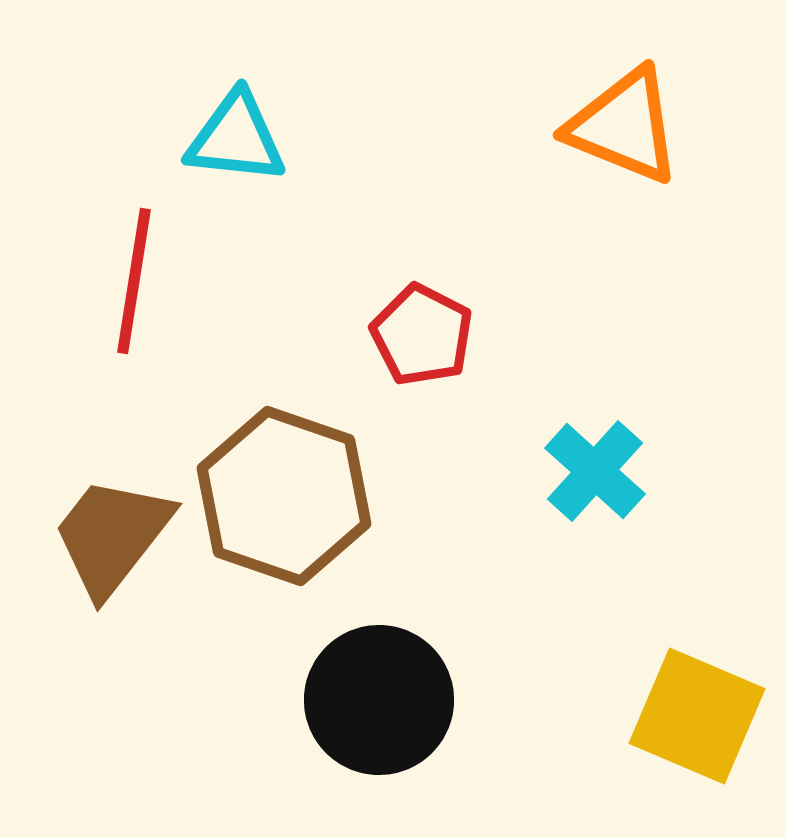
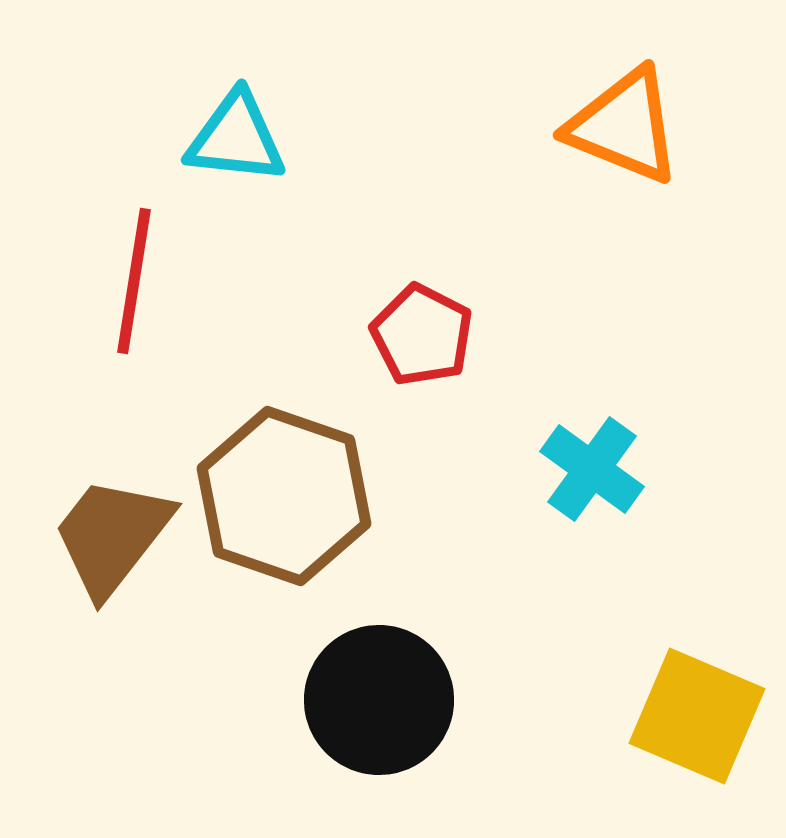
cyan cross: moved 3 px left, 2 px up; rotated 6 degrees counterclockwise
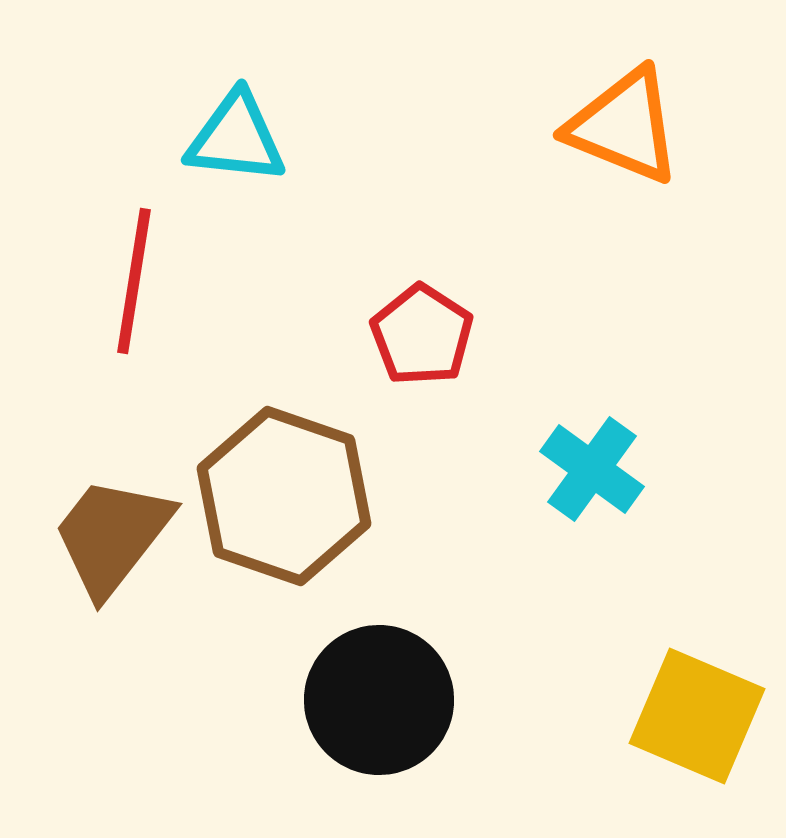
red pentagon: rotated 6 degrees clockwise
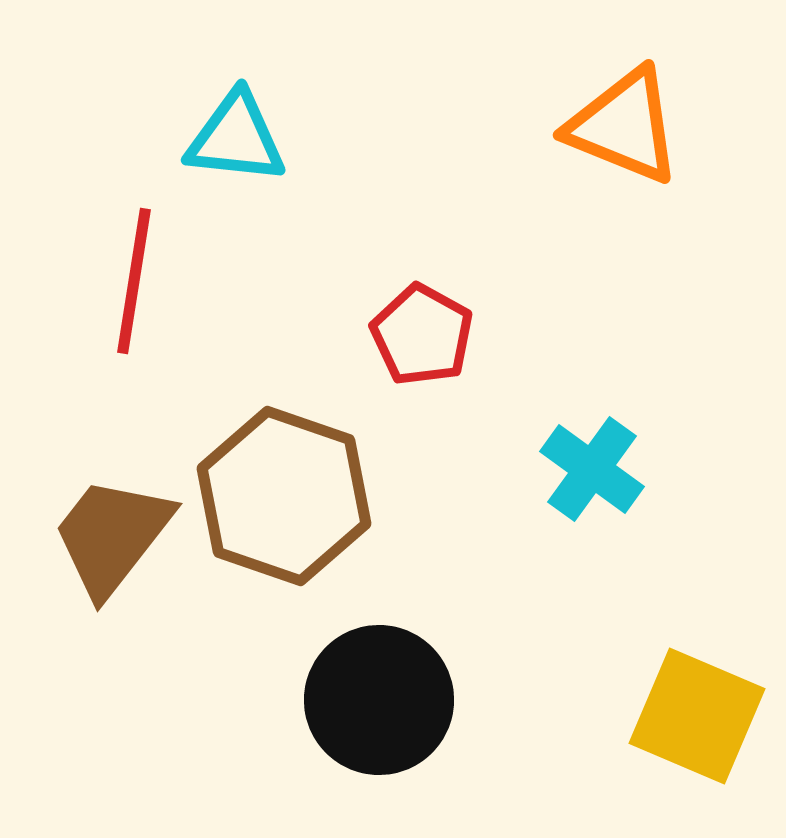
red pentagon: rotated 4 degrees counterclockwise
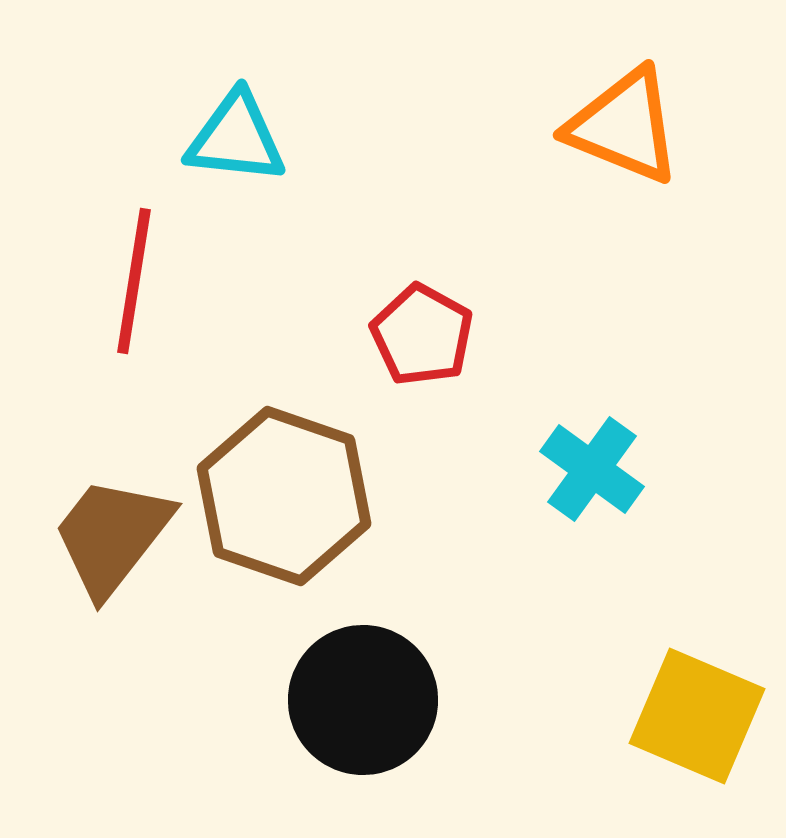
black circle: moved 16 px left
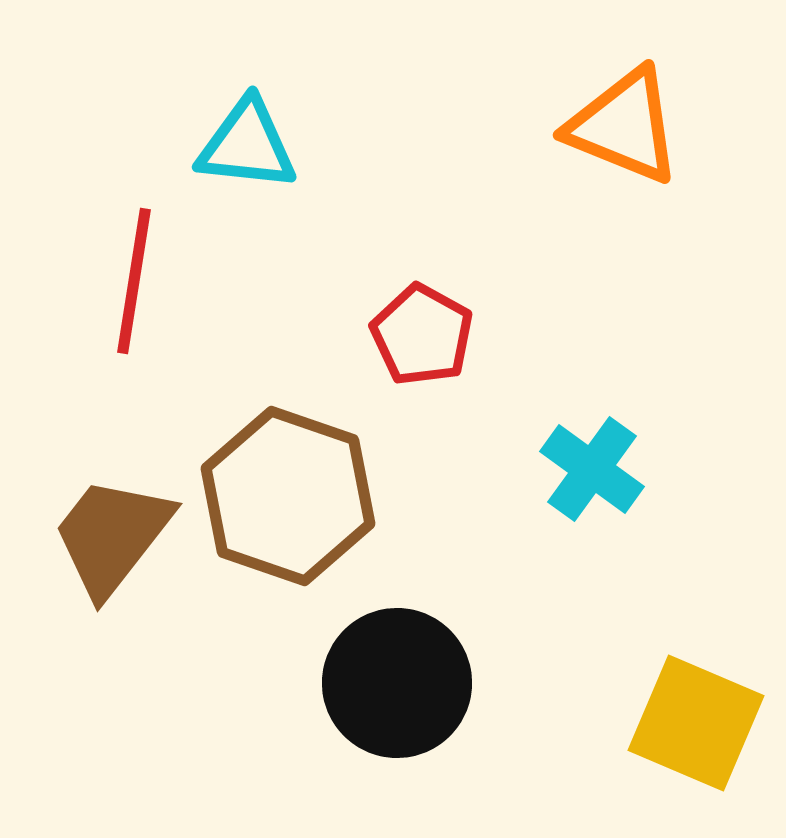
cyan triangle: moved 11 px right, 7 px down
brown hexagon: moved 4 px right
black circle: moved 34 px right, 17 px up
yellow square: moved 1 px left, 7 px down
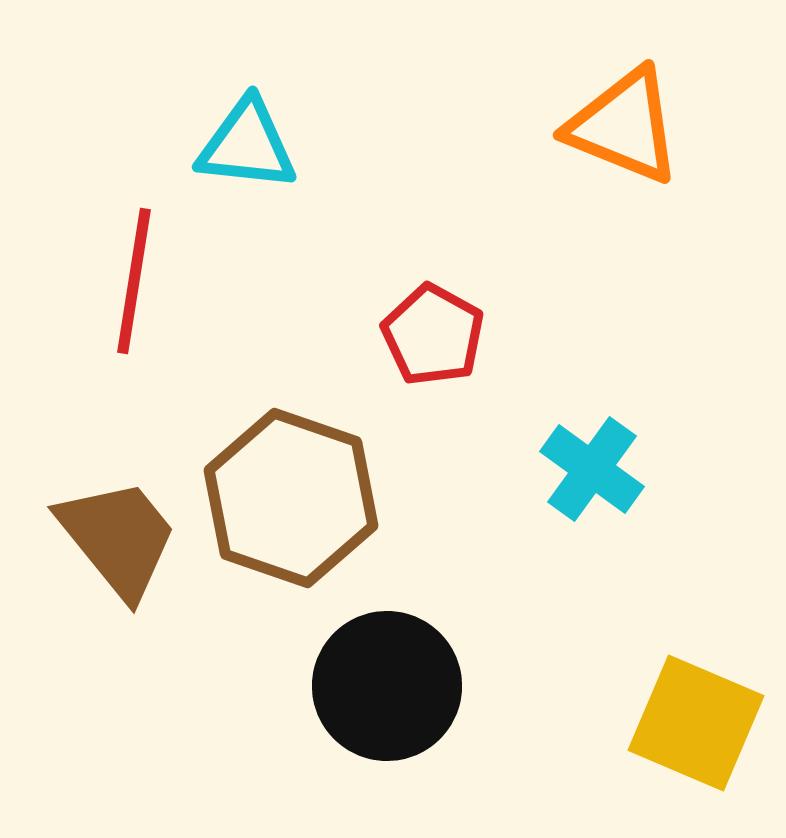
red pentagon: moved 11 px right
brown hexagon: moved 3 px right, 2 px down
brown trapezoid: moved 6 px right, 2 px down; rotated 103 degrees clockwise
black circle: moved 10 px left, 3 px down
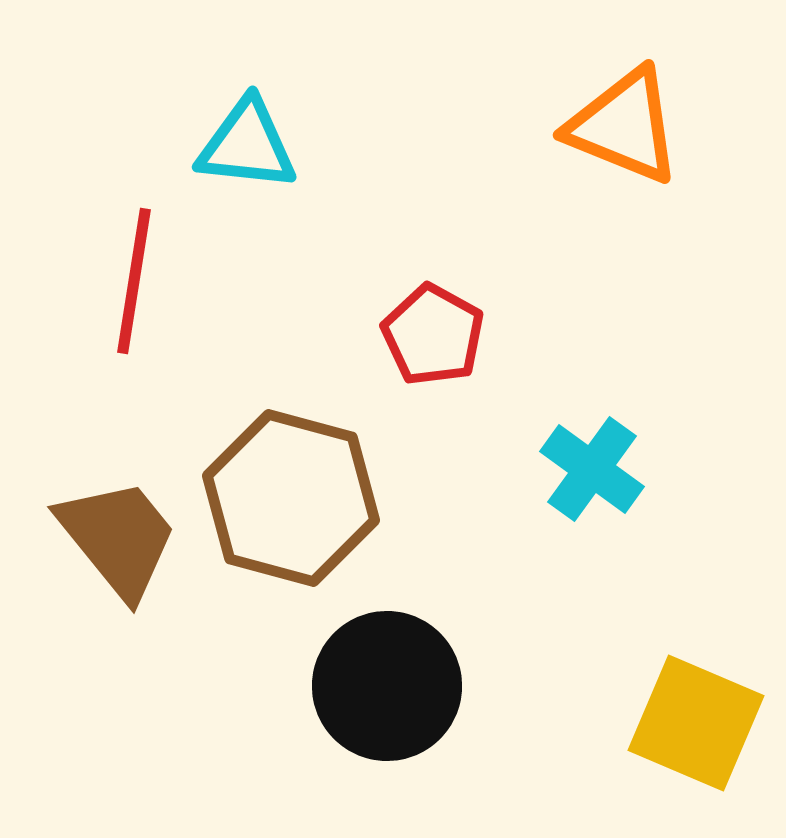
brown hexagon: rotated 4 degrees counterclockwise
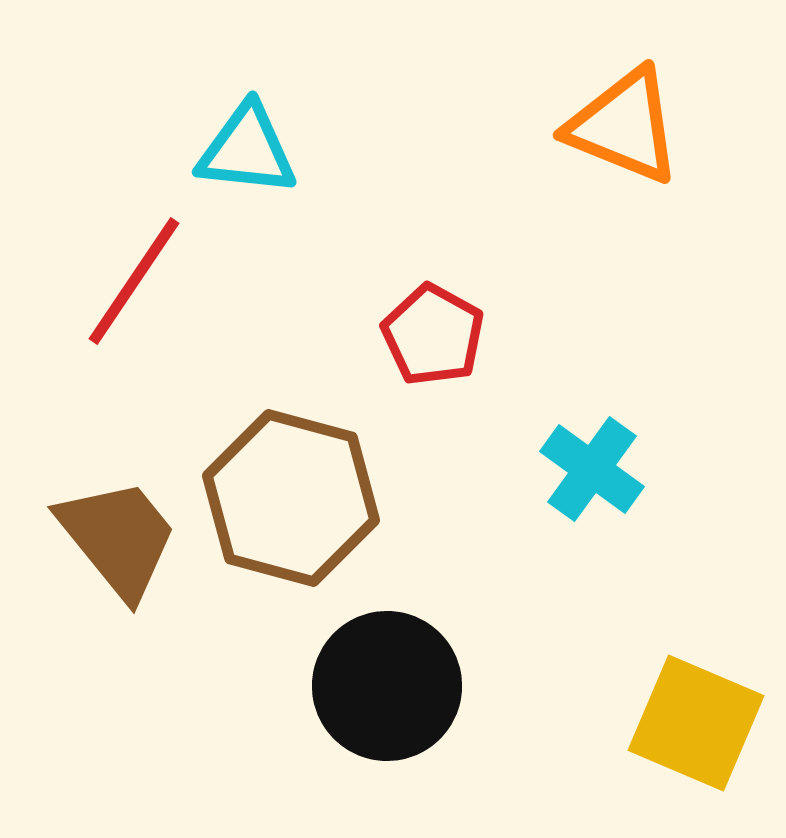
cyan triangle: moved 5 px down
red line: rotated 25 degrees clockwise
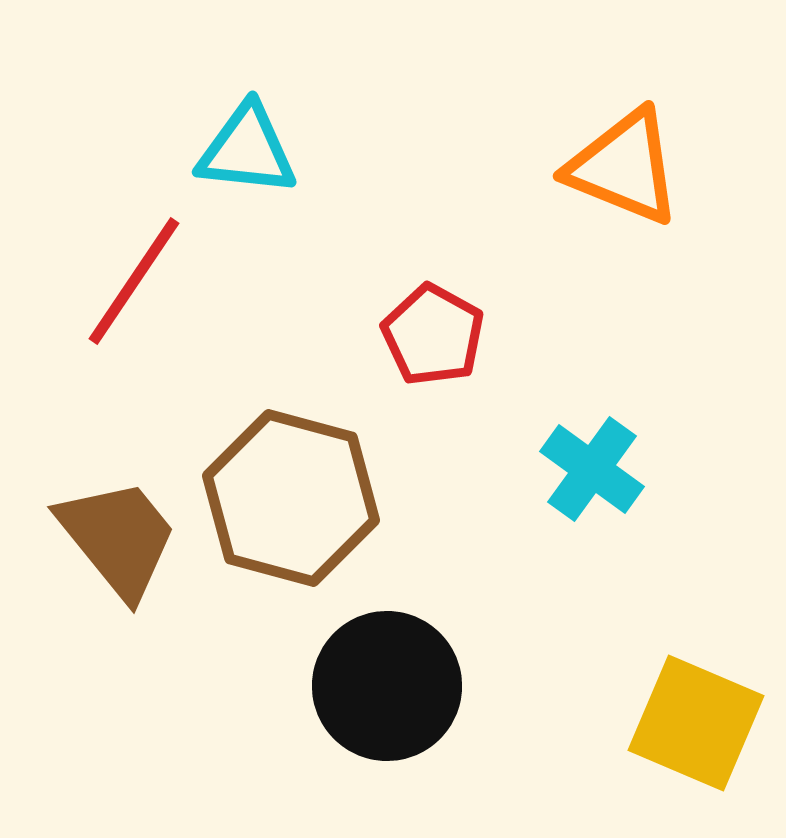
orange triangle: moved 41 px down
